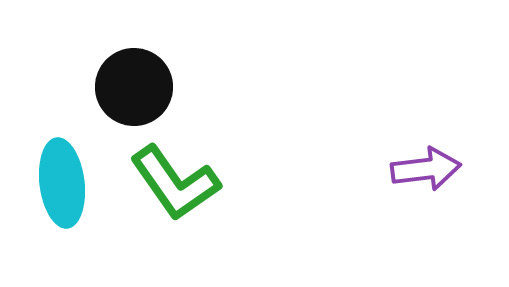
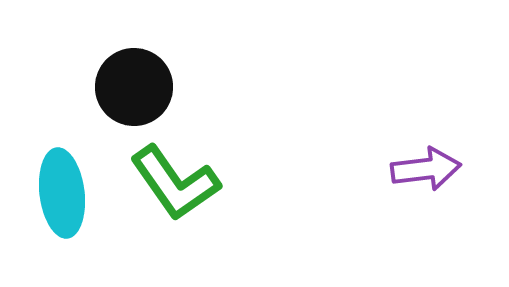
cyan ellipse: moved 10 px down
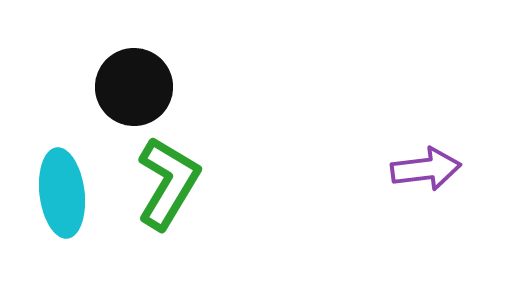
green L-shape: moved 7 px left; rotated 114 degrees counterclockwise
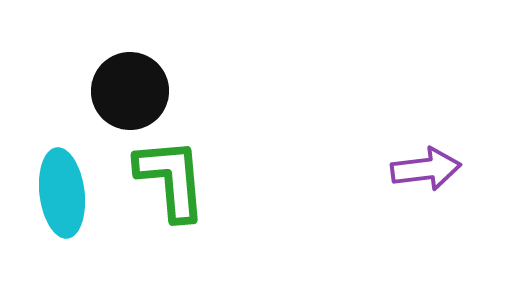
black circle: moved 4 px left, 4 px down
green L-shape: moved 3 px right, 4 px up; rotated 36 degrees counterclockwise
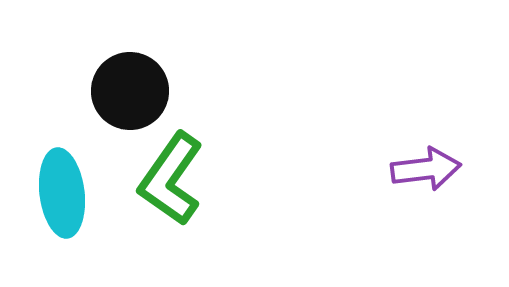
green L-shape: rotated 140 degrees counterclockwise
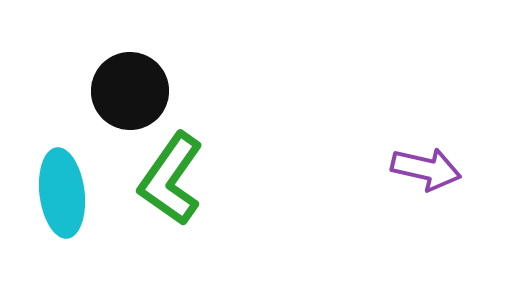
purple arrow: rotated 20 degrees clockwise
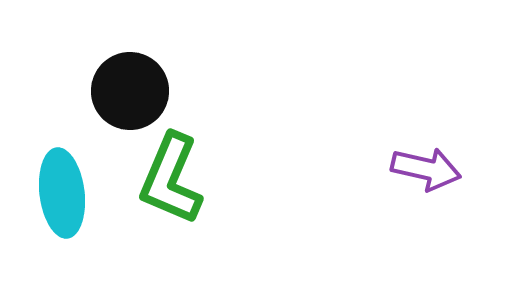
green L-shape: rotated 12 degrees counterclockwise
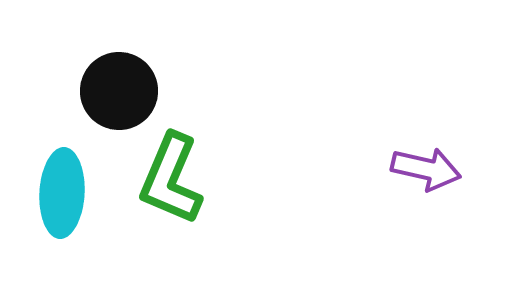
black circle: moved 11 px left
cyan ellipse: rotated 10 degrees clockwise
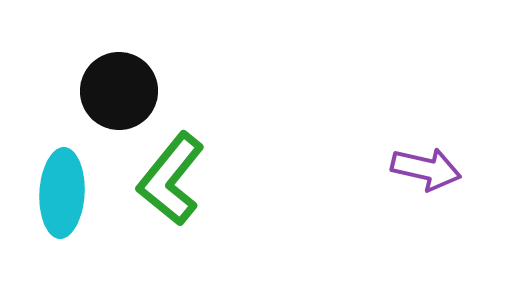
green L-shape: rotated 16 degrees clockwise
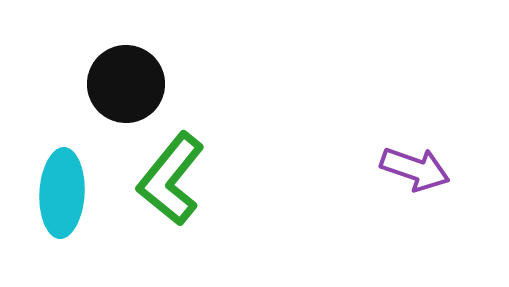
black circle: moved 7 px right, 7 px up
purple arrow: moved 11 px left; rotated 6 degrees clockwise
